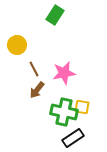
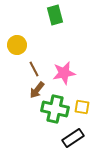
green rectangle: rotated 48 degrees counterclockwise
green cross: moved 9 px left, 3 px up
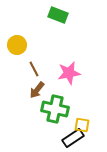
green rectangle: moved 3 px right; rotated 54 degrees counterclockwise
pink star: moved 5 px right
yellow square: moved 18 px down
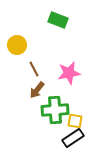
green rectangle: moved 5 px down
green cross: moved 1 px down; rotated 16 degrees counterclockwise
yellow square: moved 7 px left, 4 px up
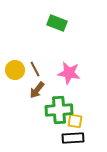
green rectangle: moved 1 px left, 3 px down
yellow circle: moved 2 px left, 25 px down
brown line: moved 1 px right
pink star: rotated 20 degrees clockwise
green cross: moved 4 px right
black rectangle: rotated 30 degrees clockwise
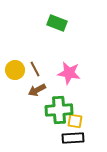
brown arrow: rotated 24 degrees clockwise
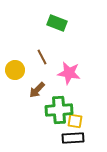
brown line: moved 7 px right, 12 px up
brown arrow: rotated 18 degrees counterclockwise
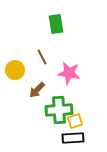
green rectangle: moved 1 px left, 1 px down; rotated 60 degrees clockwise
yellow square: rotated 28 degrees counterclockwise
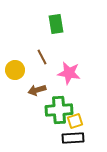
brown arrow: rotated 30 degrees clockwise
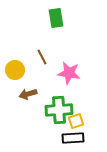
green rectangle: moved 6 px up
brown arrow: moved 9 px left, 4 px down
yellow square: moved 1 px right
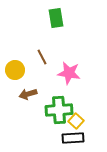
yellow square: rotated 28 degrees counterclockwise
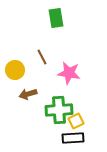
yellow square: rotated 21 degrees clockwise
